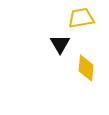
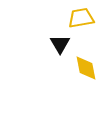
yellow diamond: rotated 16 degrees counterclockwise
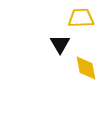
yellow trapezoid: rotated 8 degrees clockwise
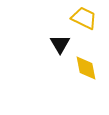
yellow trapezoid: moved 3 px right; rotated 28 degrees clockwise
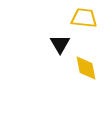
yellow trapezoid: rotated 20 degrees counterclockwise
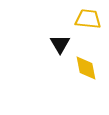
yellow trapezoid: moved 4 px right, 1 px down
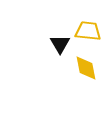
yellow trapezoid: moved 12 px down
